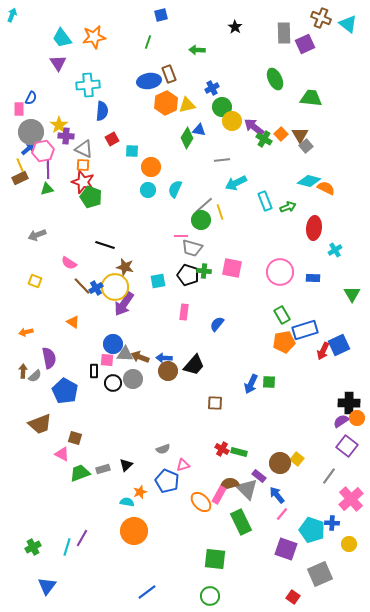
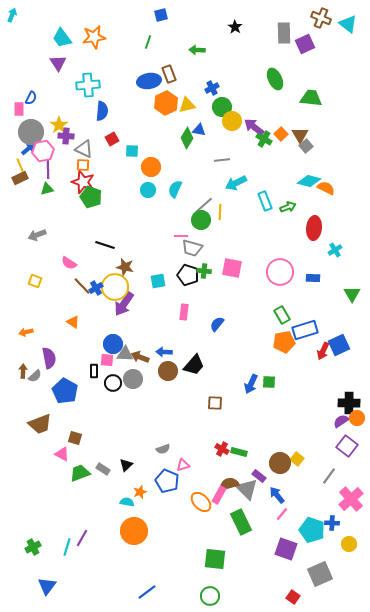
yellow line at (220, 212): rotated 21 degrees clockwise
blue arrow at (164, 358): moved 6 px up
gray rectangle at (103, 469): rotated 48 degrees clockwise
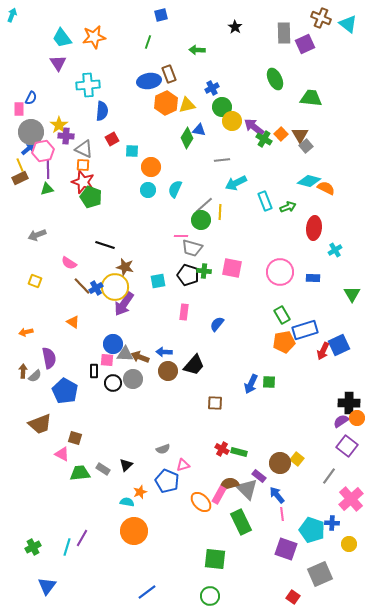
green trapezoid at (80, 473): rotated 15 degrees clockwise
pink line at (282, 514): rotated 48 degrees counterclockwise
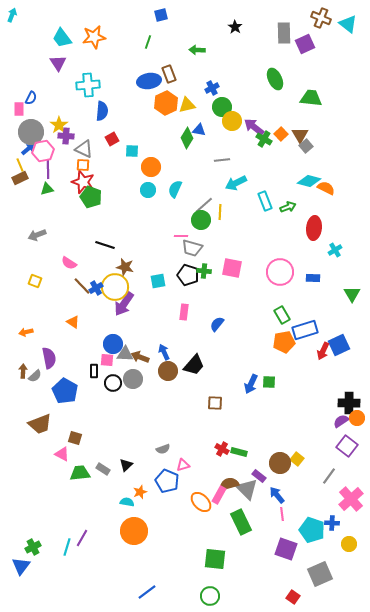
blue arrow at (164, 352): rotated 63 degrees clockwise
blue triangle at (47, 586): moved 26 px left, 20 px up
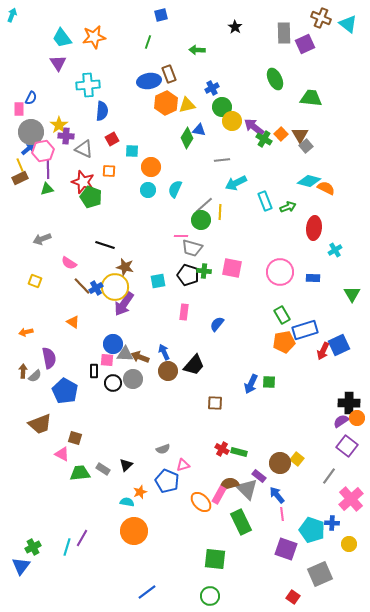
orange square at (83, 165): moved 26 px right, 6 px down
gray arrow at (37, 235): moved 5 px right, 4 px down
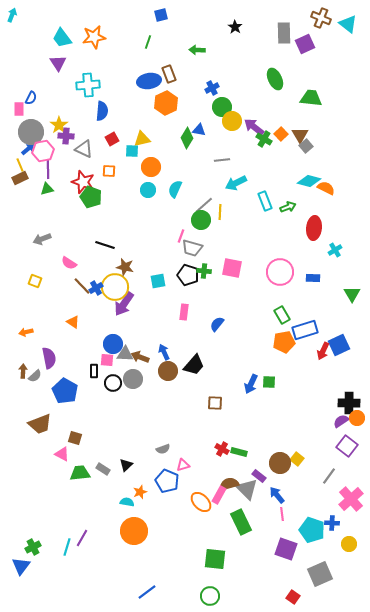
yellow triangle at (187, 105): moved 45 px left, 34 px down
pink line at (181, 236): rotated 72 degrees counterclockwise
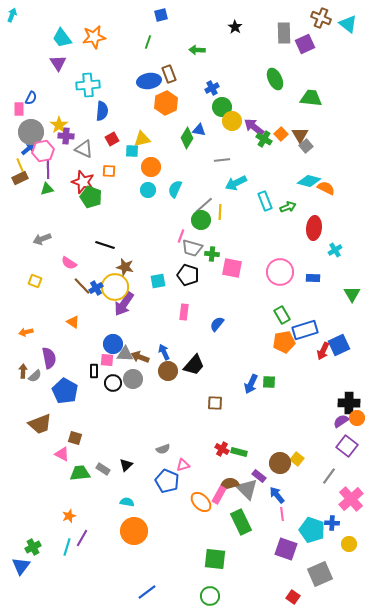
green cross at (204, 271): moved 8 px right, 17 px up
orange star at (140, 492): moved 71 px left, 24 px down
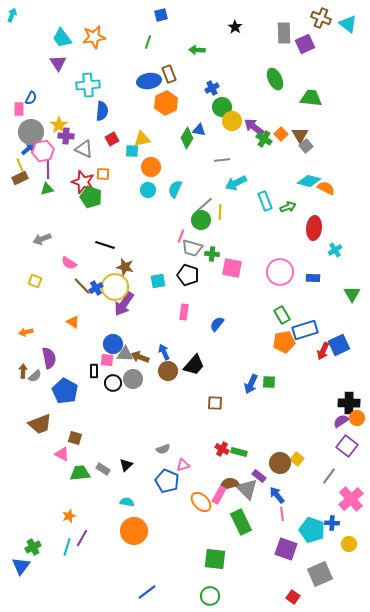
orange square at (109, 171): moved 6 px left, 3 px down
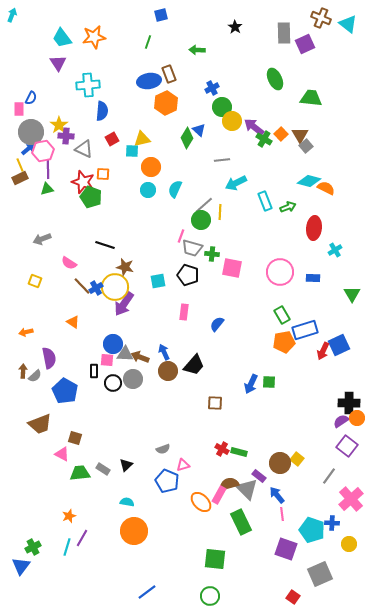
blue triangle at (199, 130): rotated 32 degrees clockwise
